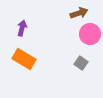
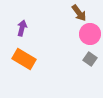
brown arrow: rotated 72 degrees clockwise
gray square: moved 9 px right, 4 px up
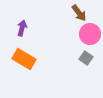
gray square: moved 4 px left, 1 px up
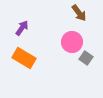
purple arrow: rotated 21 degrees clockwise
pink circle: moved 18 px left, 8 px down
orange rectangle: moved 1 px up
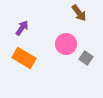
pink circle: moved 6 px left, 2 px down
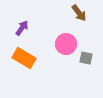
gray square: rotated 24 degrees counterclockwise
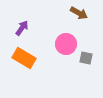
brown arrow: rotated 24 degrees counterclockwise
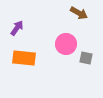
purple arrow: moved 5 px left
orange rectangle: rotated 25 degrees counterclockwise
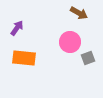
pink circle: moved 4 px right, 2 px up
gray square: moved 2 px right; rotated 32 degrees counterclockwise
